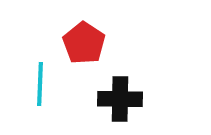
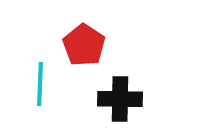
red pentagon: moved 2 px down
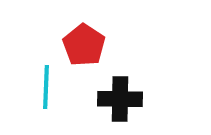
cyan line: moved 6 px right, 3 px down
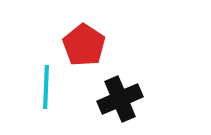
black cross: rotated 24 degrees counterclockwise
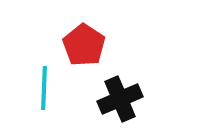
cyan line: moved 2 px left, 1 px down
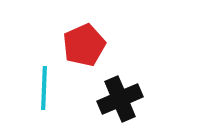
red pentagon: rotated 15 degrees clockwise
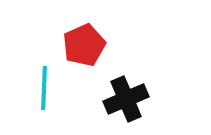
black cross: moved 6 px right
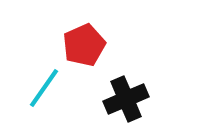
cyan line: rotated 33 degrees clockwise
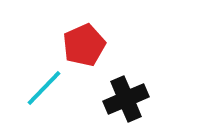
cyan line: rotated 9 degrees clockwise
